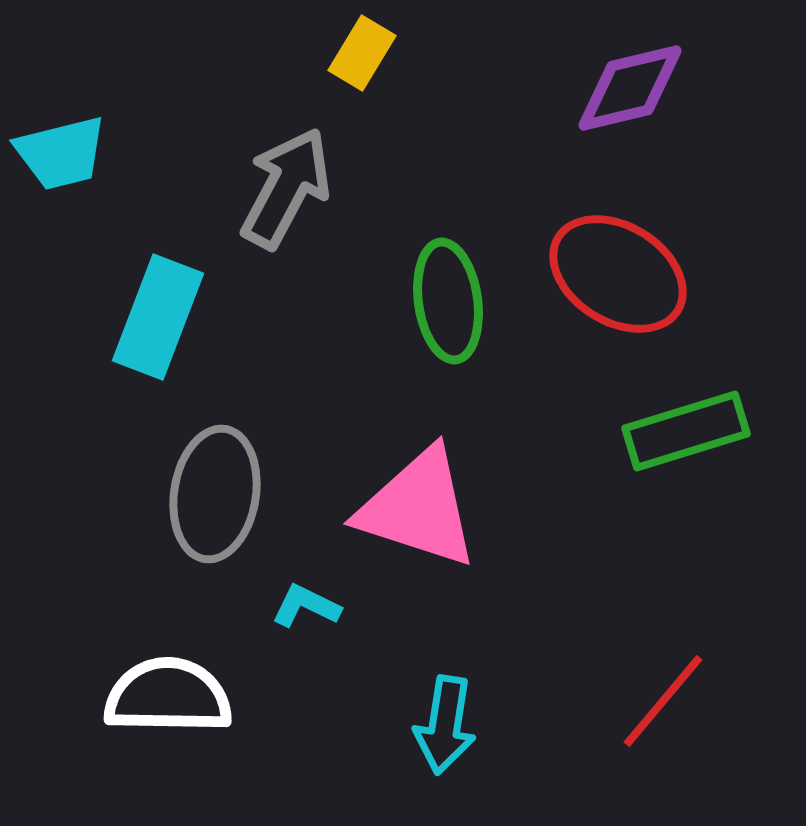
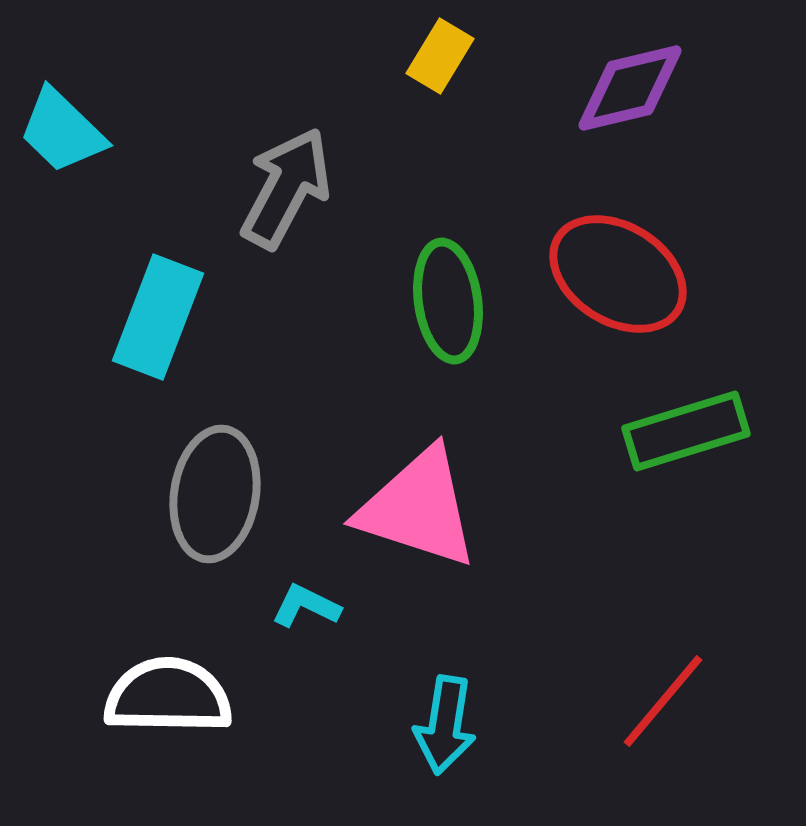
yellow rectangle: moved 78 px right, 3 px down
cyan trapezoid: moved 1 px right, 22 px up; rotated 58 degrees clockwise
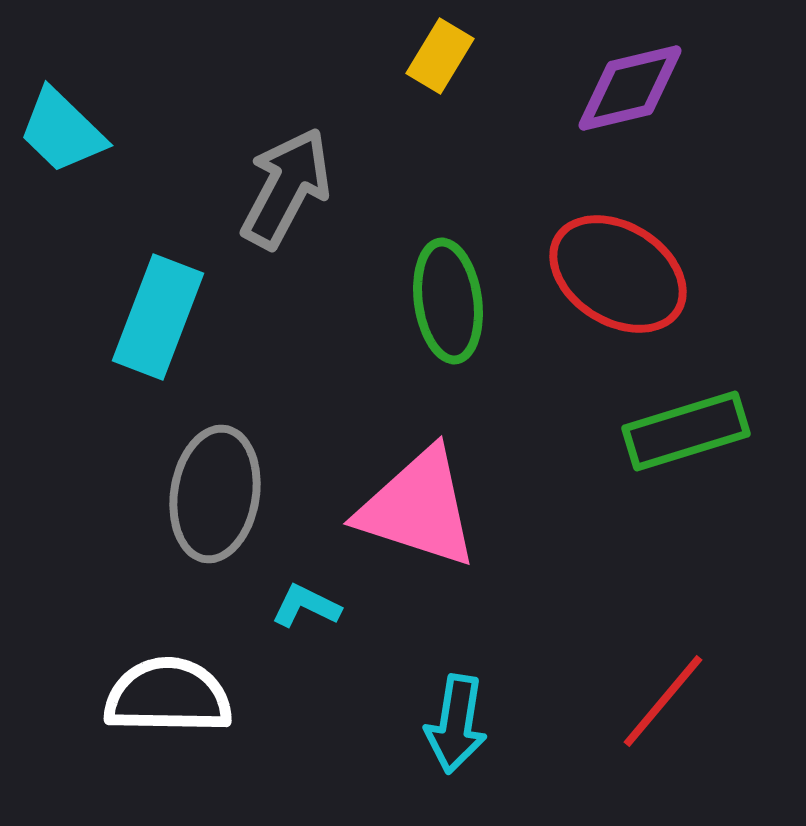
cyan arrow: moved 11 px right, 1 px up
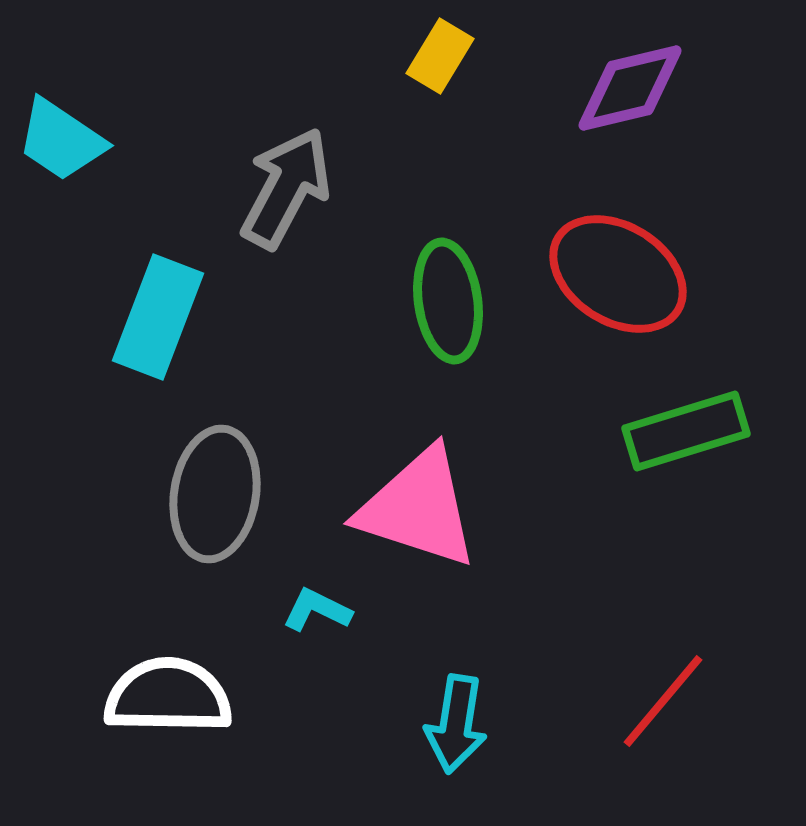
cyan trapezoid: moved 1 px left, 9 px down; rotated 10 degrees counterclockwise
cyan L-shape: moved 11 px right, 4 px down
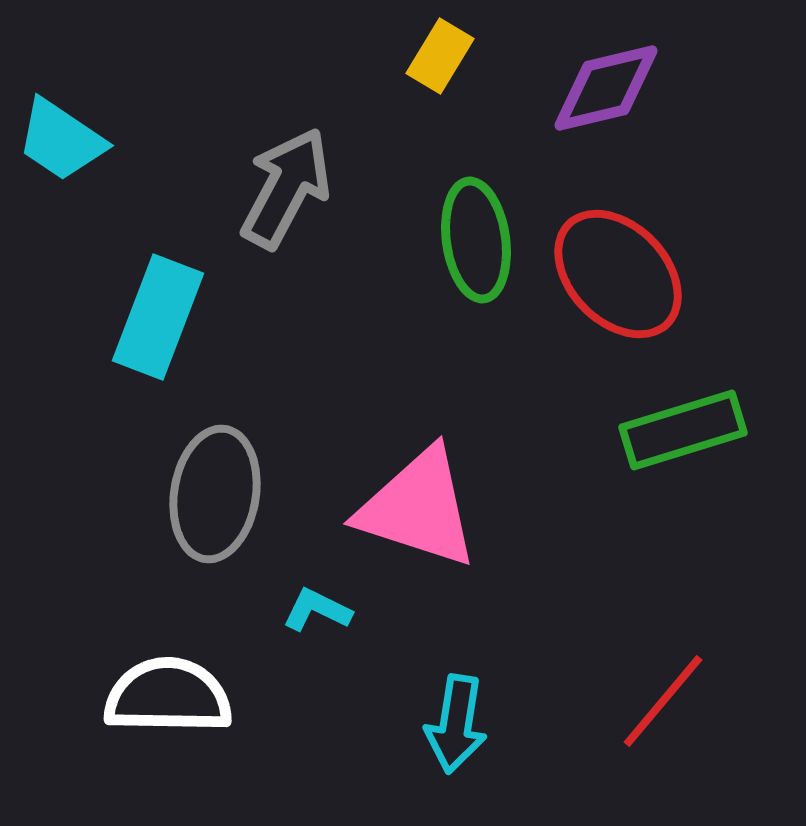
purple diamond: moved 24 px left
red ellipse: rotated 14 degrees clockwise
green ellipse: moved 28 px right, 61 px up
green rectangle: moved 3 px left, 1 px up
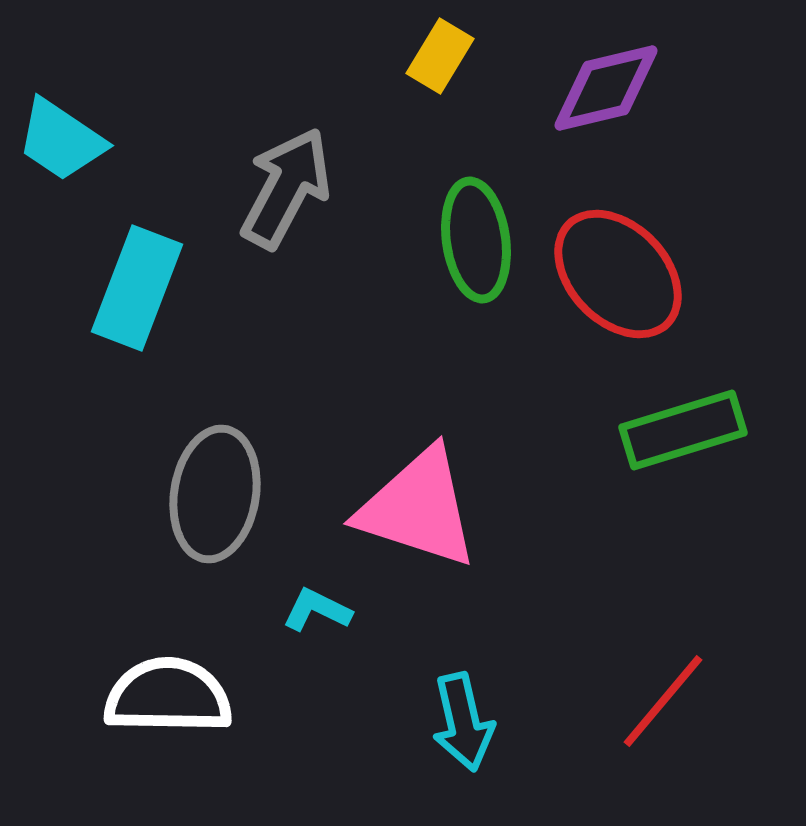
cyan rectangle: moved 21 px left, 29 px up
cyan arrow: moved 7 px right, 2 px up; rotated 22 degrees counterclockwise
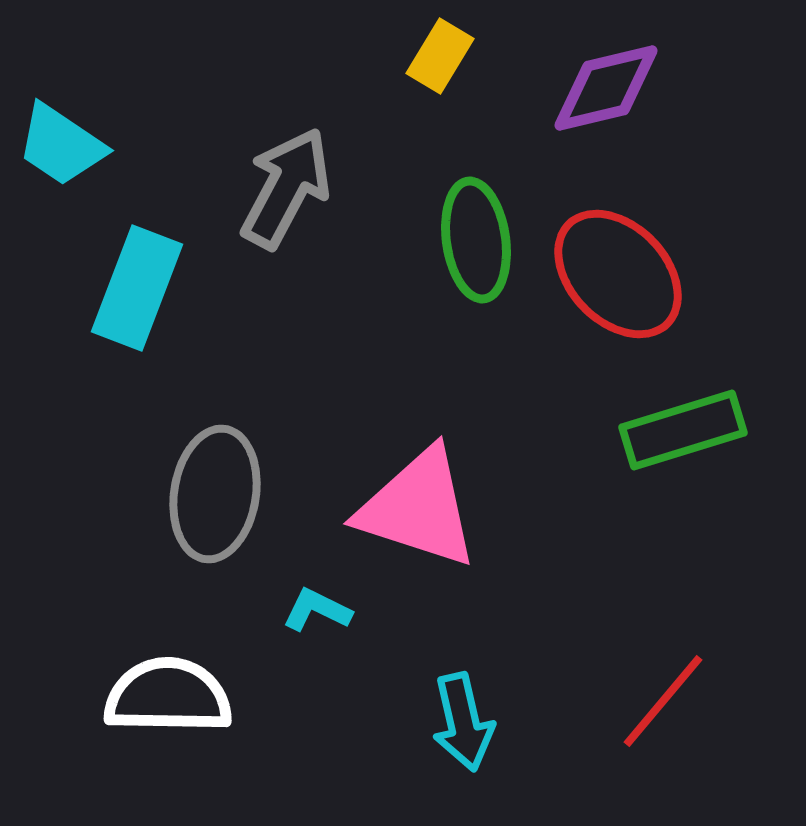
cyan trapezoid: moved 5 px down
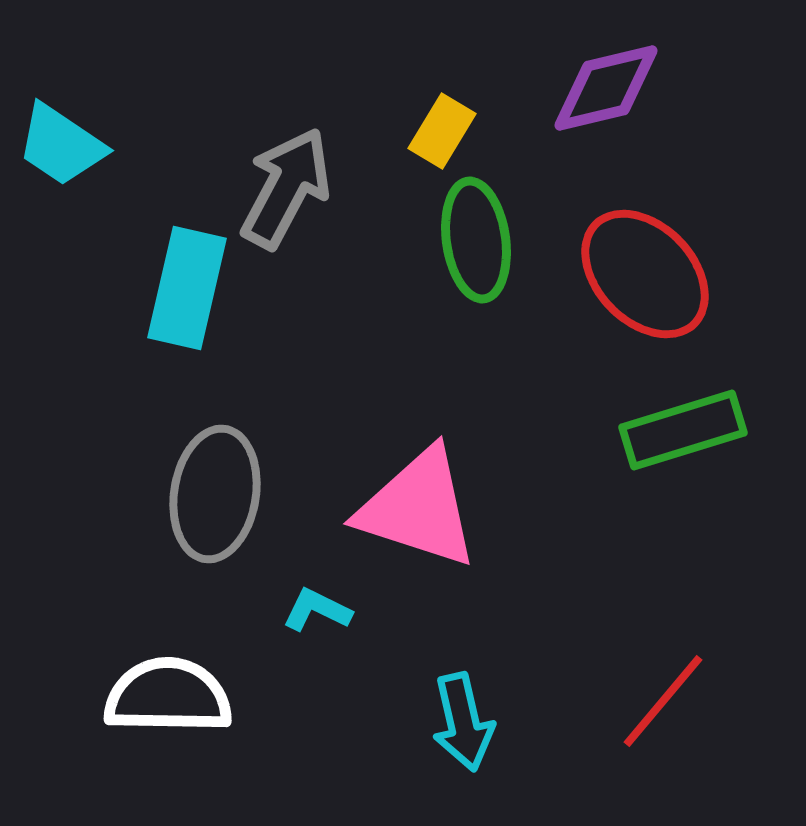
yellow rectangle: moved 2 px right, 75 px down
red ellipse: moved 27 px right
cyan rectangle: moved 50 px right; rotated 8 degrees counterclockwise
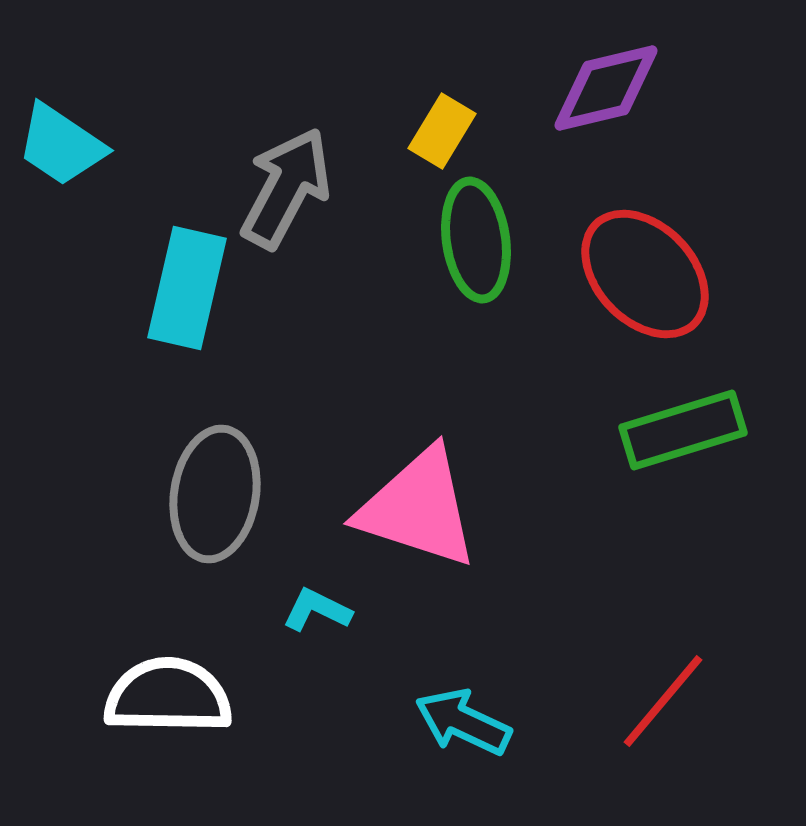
cyan arrow: rotated 128 degrees clockwise
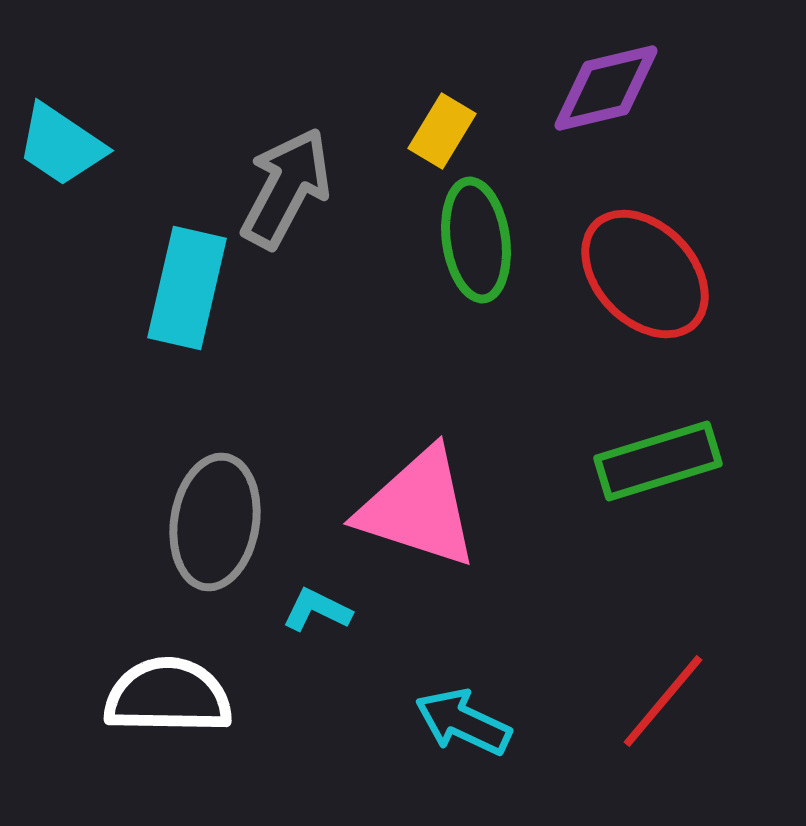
green rectangle: moved 25 px left, 31 px down
gray ellipse: moved 28 px down
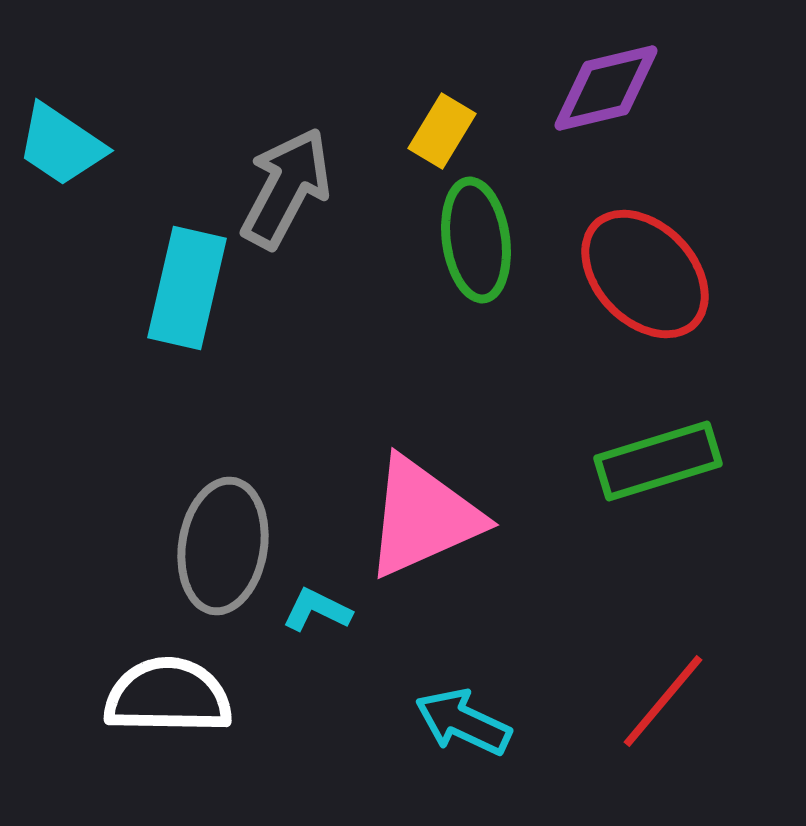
pink triangle: moved 5 px right, 9 px down; rotated 42 degrees counterclockwise
gray ellipse: moved 8 px right, 24 px down
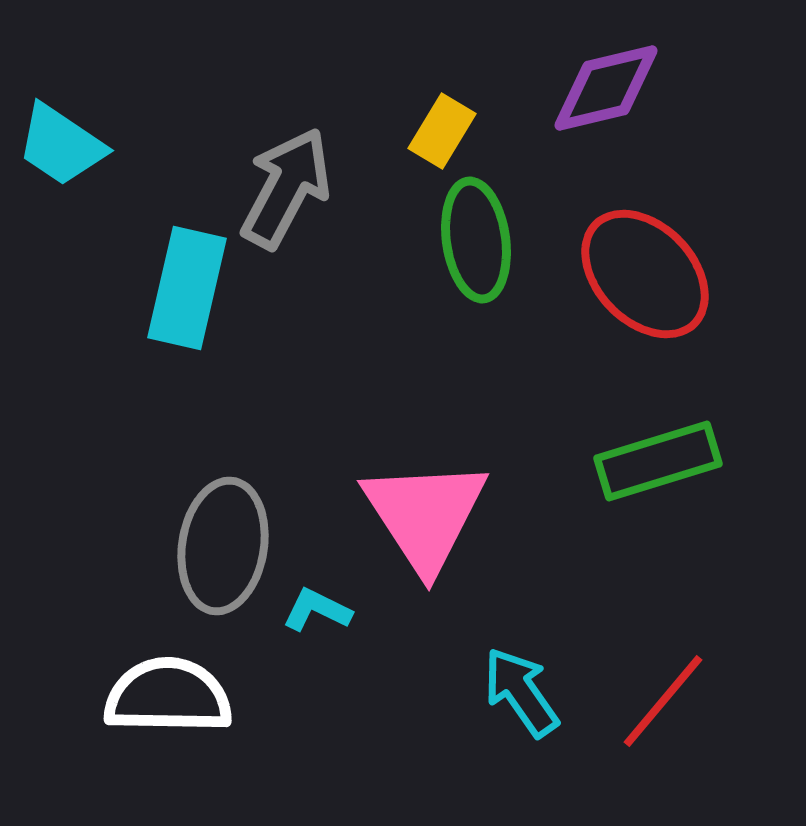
pink triangle: moved 2 px right, 2 px up; rotated 39 degrees counterclockwise
cyan arrow: moved 58 px right, 30 px up; rotated 30 degrees clockwise
